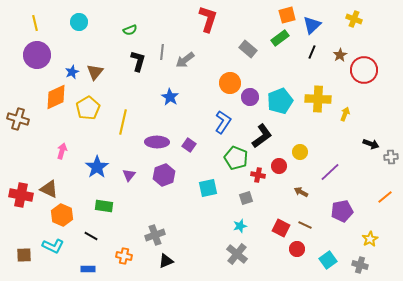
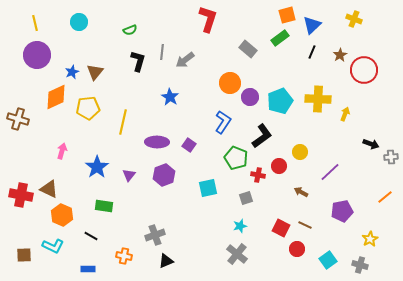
yellow pentagon at (88, 108): rotated 25 degrees clockwise
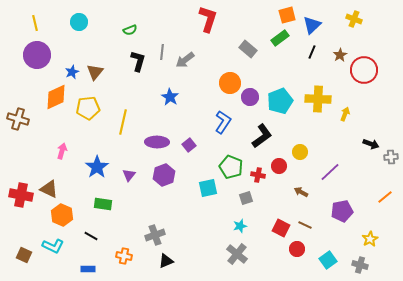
purple square at (189, 145): rotated 16 degrees clockwise
green pentagon at (236, 158): moved 5 px left, 9 px down
green rectangle at (104, 206): moved 1 px left, 2 px up
brown square at (24, 255): rotated 28 degrees clockwise
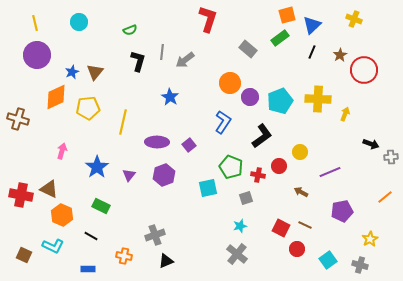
purple line at (330, 172): rotated 20 degrees clockwise
green rectangle at (103, 204): moved 2 px left, 2 px down; rotated 18 degrees clockwise
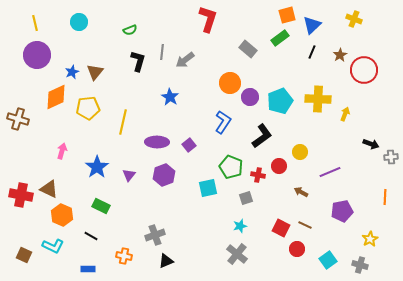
orange line at (385, 197): rotated 49 degrees counterclockwise
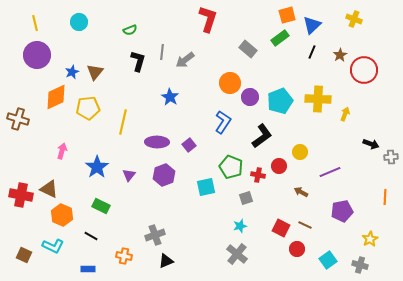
cyan square at (208, 188): moved 2 px left, 1 px up
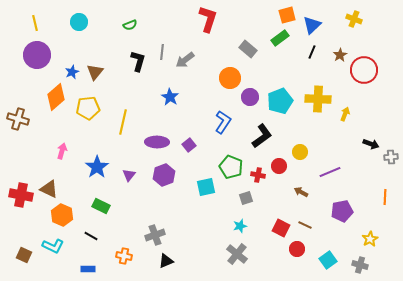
green semicircle at (130, 30): moved 5 px up
orange circle at (230, 83): moved 5 px up
orange diamond at (56, 97): rotated 16 degrees counterclockwise
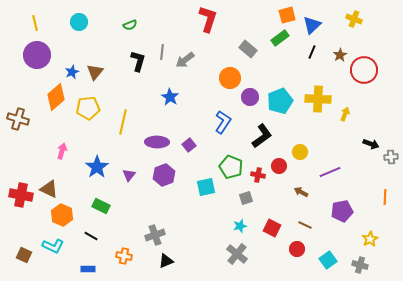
red square at (281, 228): moved 9 px left
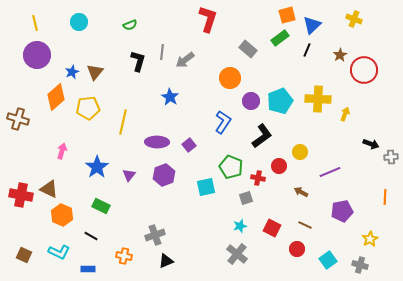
black line at (312, 52): moved 5 px left, 2 px up
purple circle at (250, 97): moved 1 px right, 4 px down
red cross at (258, 175): moved 3 px down
cyan L-shape at (53, 246): moved 6 px right, 6 px down
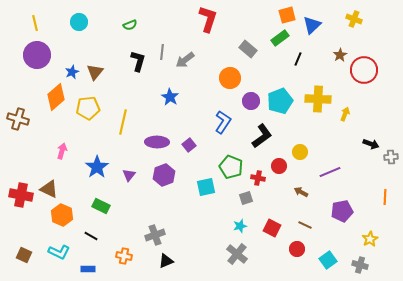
black line at (307, 50): moved 9 px left, 9 px down
